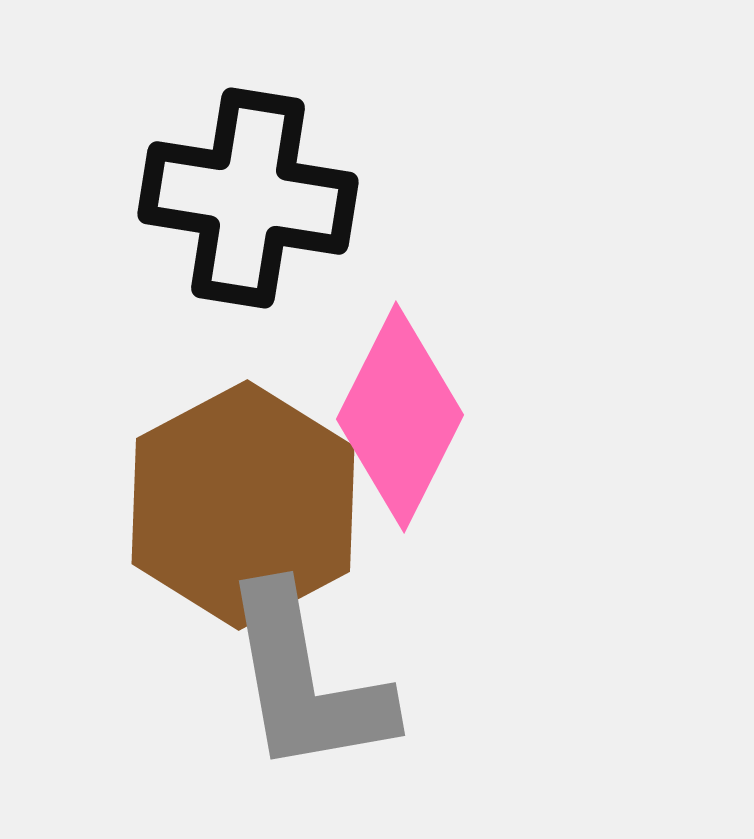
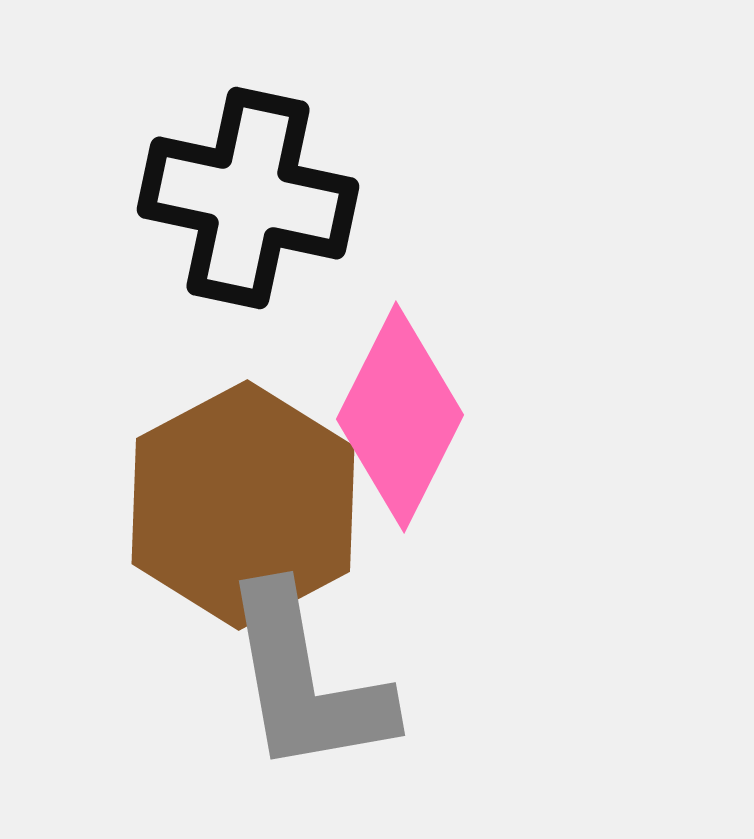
black cross: rotated 3 degrees clockwise
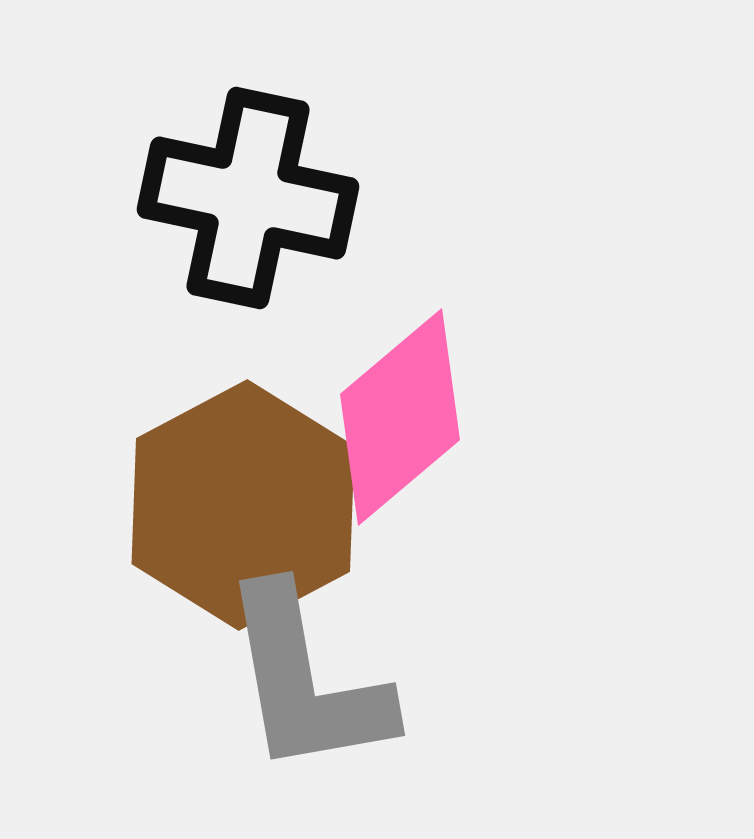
pink diamond: rotated 23 degrees clockwise
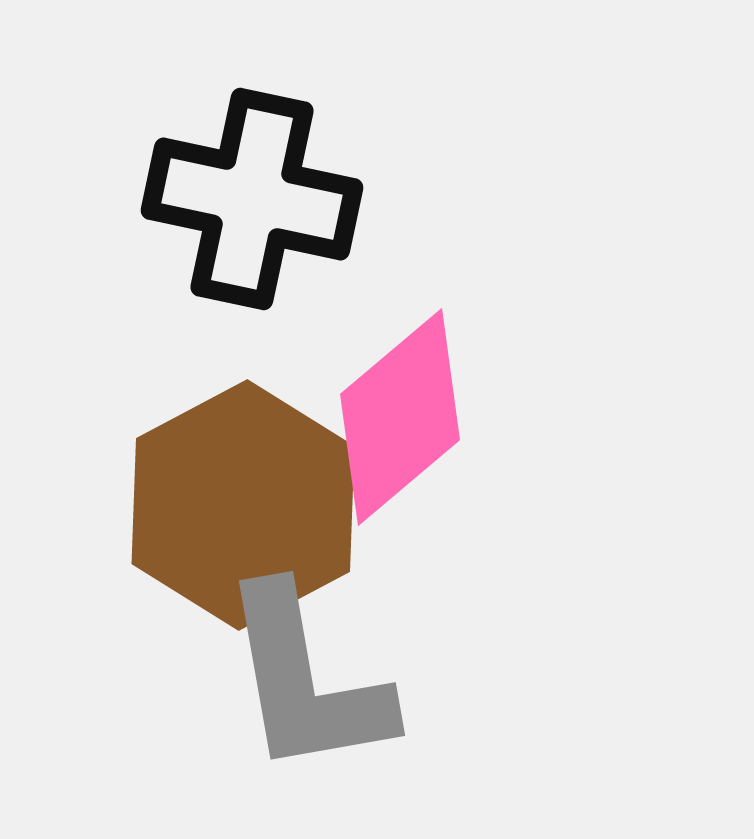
black cross: moved 4 px right, 1 px down
